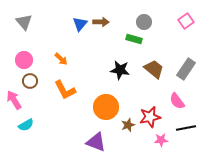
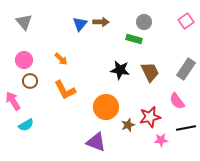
brown trapezoid: moved 4 px left, 3 px down; rotated 25 degrees clockwise
pink arrow: moved 1 px left, 1 px down
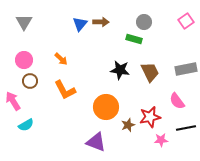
gray triangle: rotated 12 degrees clockwise
gray rectangle: rotated 45 degrees clockwise
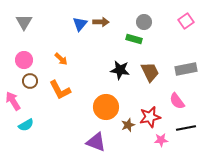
orange L-shape: moved 5 px left
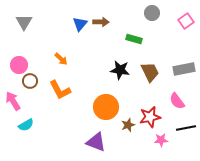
gray circle: moved 8 px right, 9 px up
pink circle: moved 5 px left, 5 px down
gray rectangle: moved 2 px left
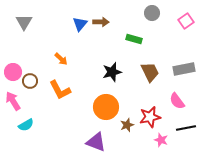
pink circle: moved 6 px left, 7 px down
black star: moved 8 px left, 2 px down; rotated 24 degrees counterclockwise
brown star: moved 1 px left
pink star: rotated 24 degrees clockwise
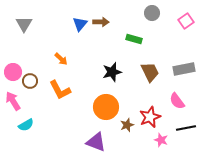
gray triangle: moved 2 px down
red star: rotated 10 degrees counterclockwise
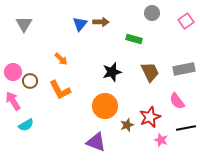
orange circle: moved 1 px left, 1 px up
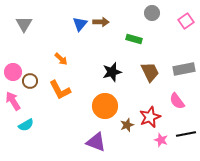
black line: moved 6 px down
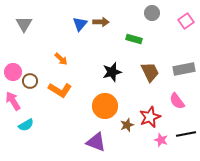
orange L-shape: rotated 30 degrees counterclockwise
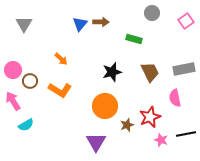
pink circle: moved 2 px up
pink semicircle: moved 2 px left, 3 px up; rotated 24 degrees clockwise
purple triangle: rotated 40 degrees clockwise
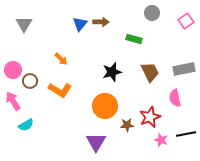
brown star: rotated 16 degrees clockwise
